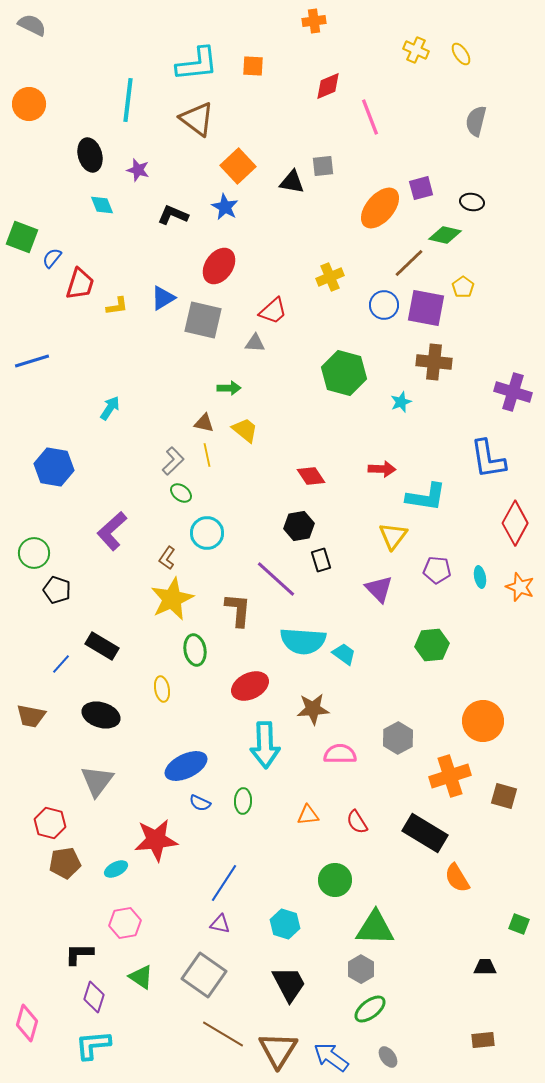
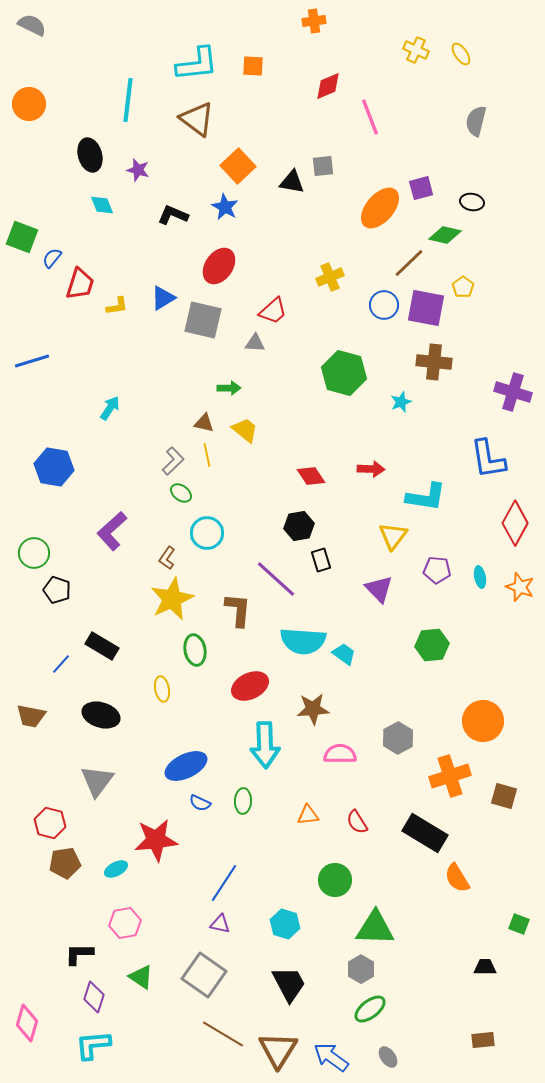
red arrow at (382, 469): moved 11 px left
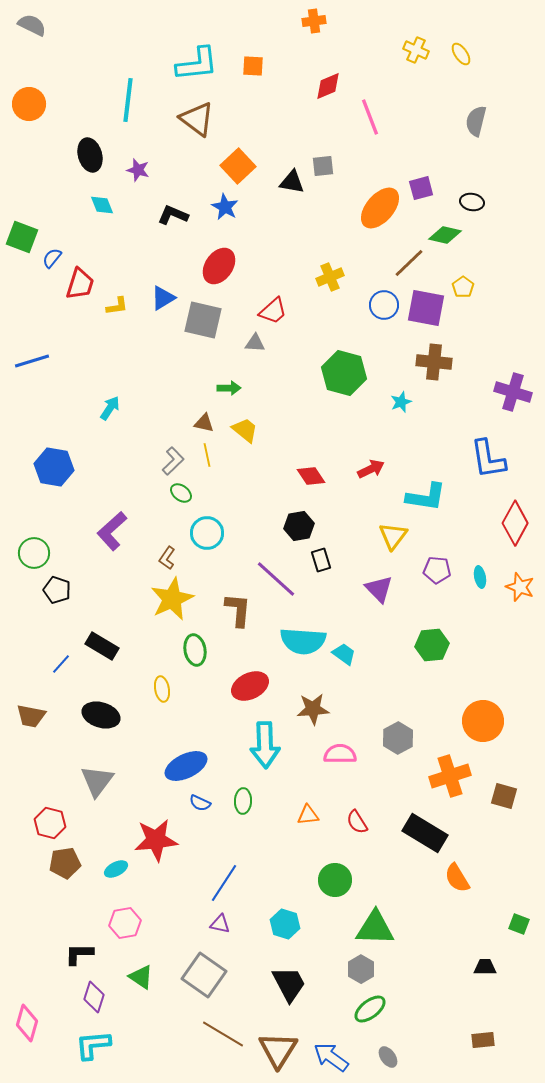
red arrow at (371, 469): rotated 28 degrees counterclockwise
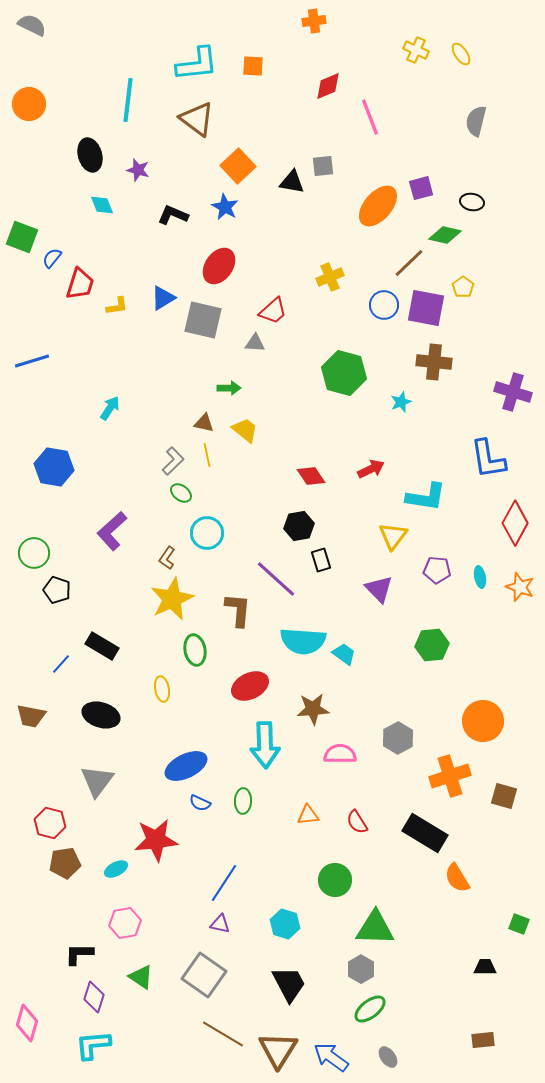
orange ellipse at (380, 208): moved 2 px left, 2 px up
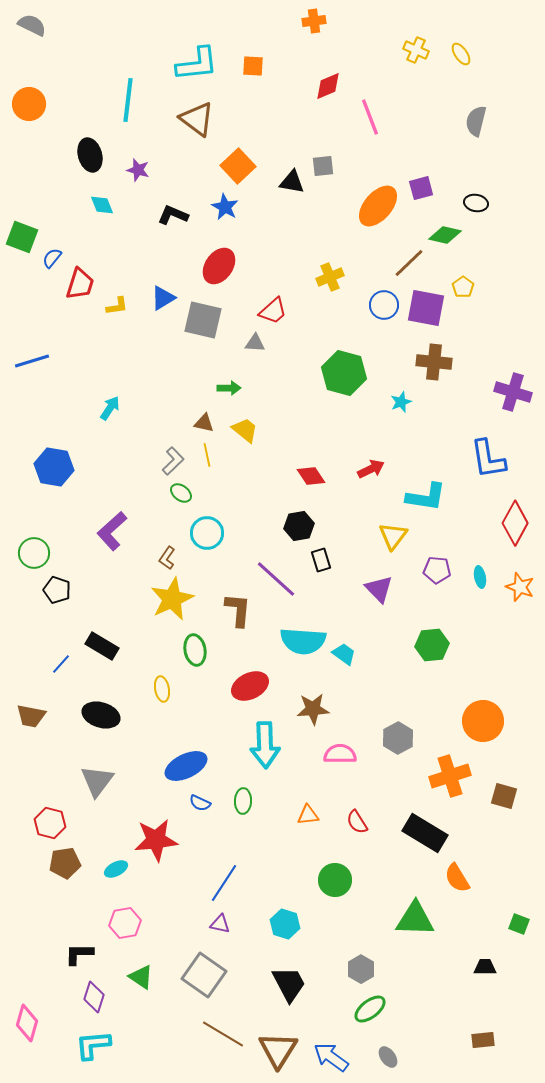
black ellipse at (472, 202): moved 4 px right, 1 px down
green triangle at (375, 928): moved 40 px right, 9 px up
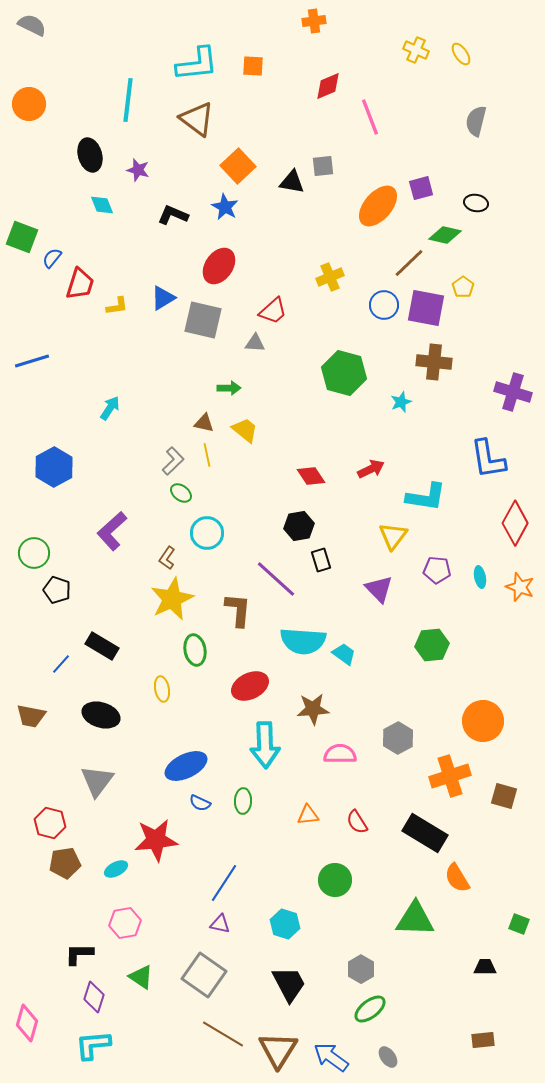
blue hexagon at (54, 467): rotated 21 degrees clockwise
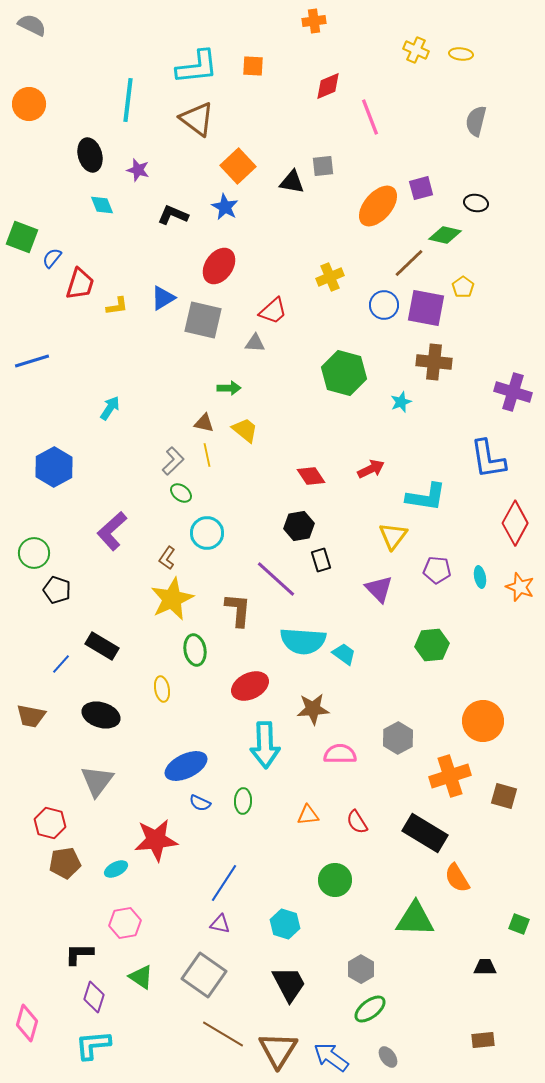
yellow ellipse at (461, 54): rotated 50 degrees counterclockwise
cyan L-shape at (197, 64): moved 3 px down
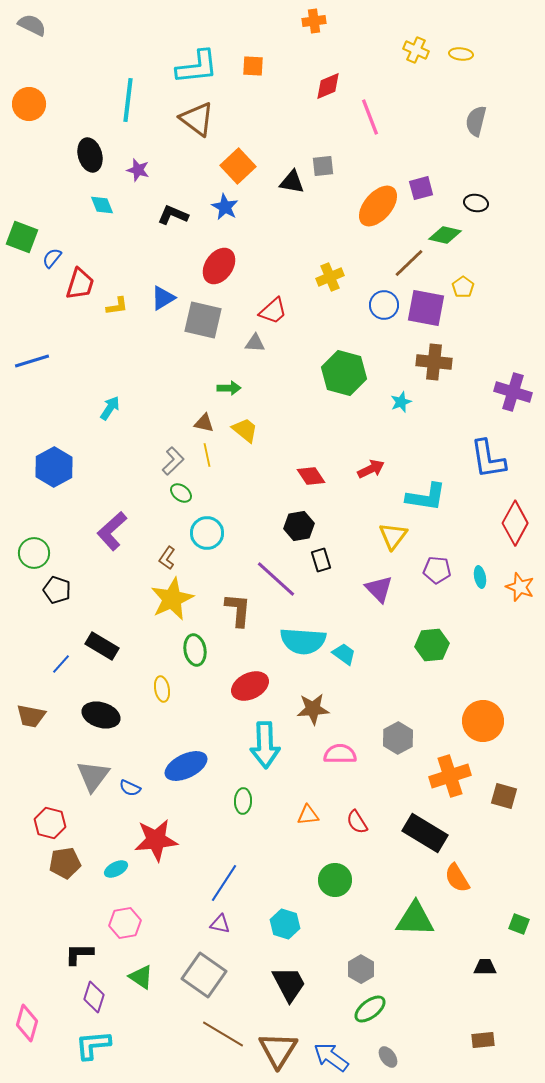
gray triangle at (97, 781): moved 4 px left, 5 px up
blue semicircle at (200, 803): moved 70 px left, 15 px up
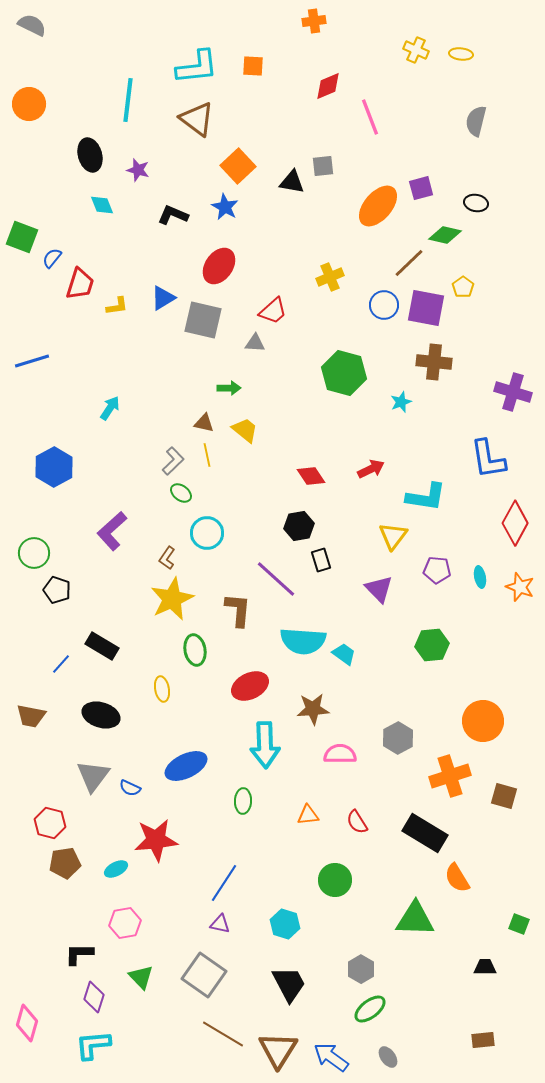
green triangle at (141, 977): rotated 12 degrees clockwise
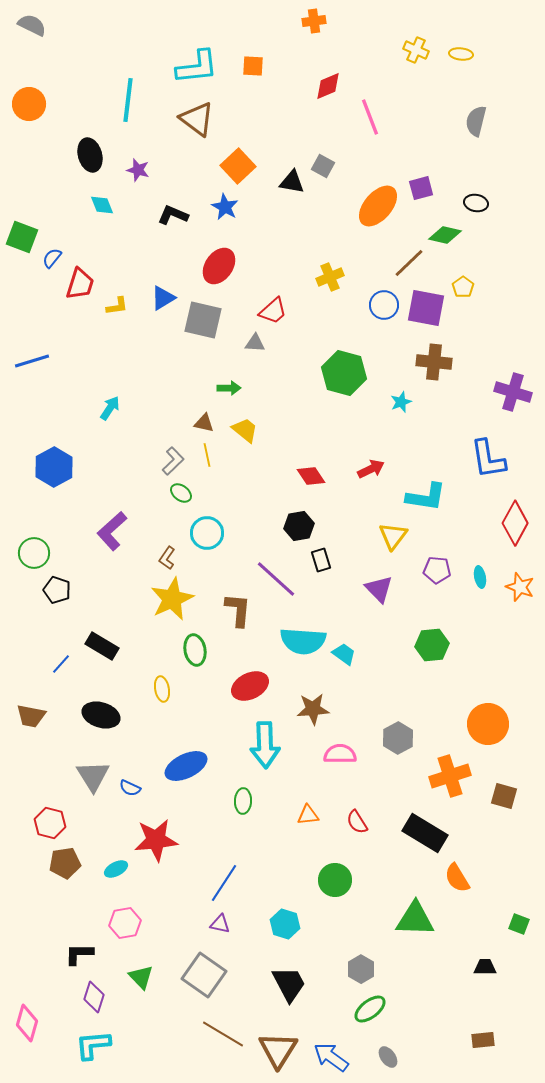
gray square at (323, 166): rotated 35 degrees clockwise
orange circle at (483, 721): moved 5 px right, 3 px down
gray triangle at (93, 776): rotated 9 degrees counterclockwise
